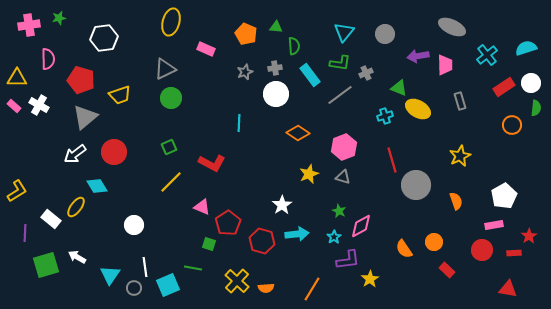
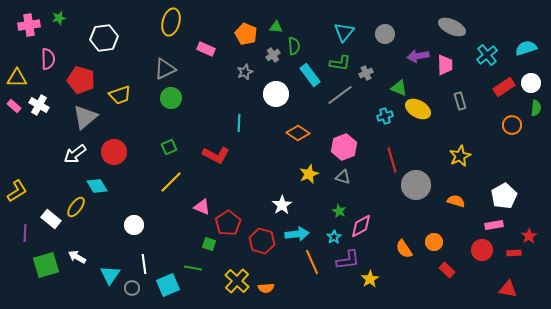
gray cross at (275, 68): moved 2 px left, 13 px up; rotated 24 degrees counterclockwise
red L-shape at (212, 163): moved 4 px right, 8 px up
orange semicircle at (456, 201): rotated 54 degrees counterclockwise
white line at (145, 267): moved 1 px left, 3 px up
gray circle at (134, 288): moved 2 px left
orange line at (312, 289): moved 27 px up; rotated 55 degrees counterclockwise
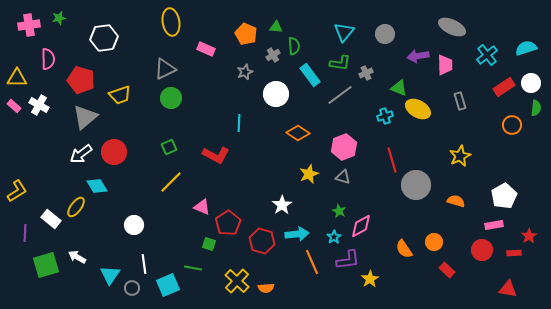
yellow ellipse at (171, 22): rotated 24 degrees counterclockwise
white arrow at (75, 154): moved 6 px right
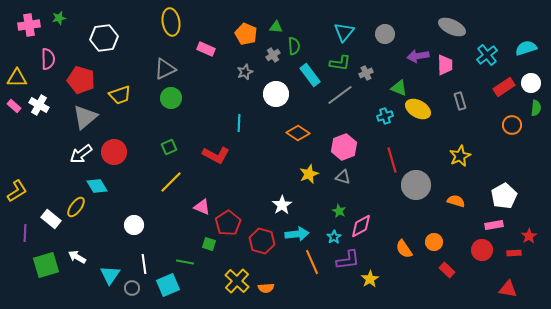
green line at (193, 268): moved 8 px left, 6 px up
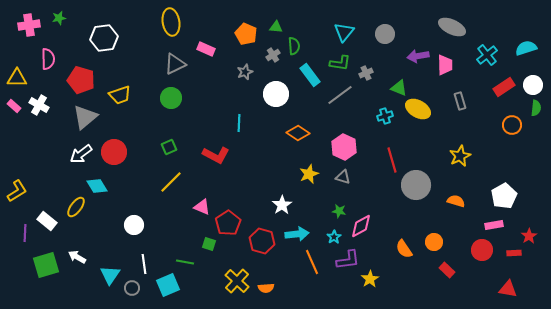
gray triangle at (165, 69): moved 10 px right, 5 px up
white circle at (531, 83): moved 2 px right, 2 px down
pink hexagon at (344, 147): rotated 15 degrees counterclockwise
green star at (339, 211): rotated 16 degrees counterclockwise
white rectangle at (51, 219): moved 4 px left, 2 px down
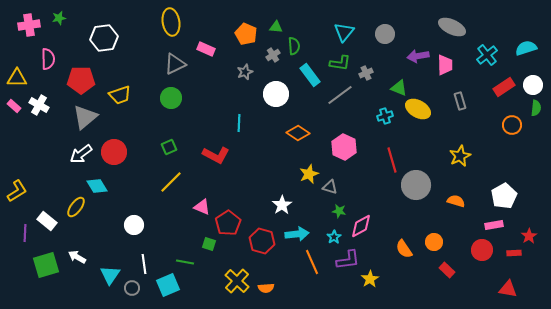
red pentagon at (81, 80): rotated 16 degrees counterclockwise
gray triangle at (343, 177): moved 13 px left, 10 px down
